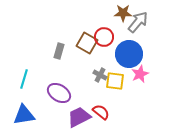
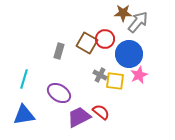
red circle: moved 1 px right, 2 px down
pink star: moved 1 px left, 1 px down
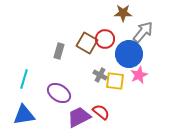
gray arrow: moved 5 px right, 10 px down
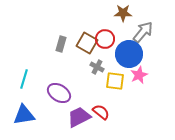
gray rectangle: moved 2 px right, 7 px up
gray cross: moved 3 px left, 8 px up
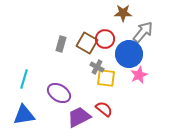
yellow square: moved 9 px left, 3 px up
red semicircle: moved 3 px right, 3 px up
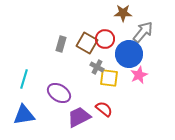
yellow square: moved 3 px right
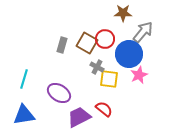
gray rectangle: moved 1 px right, 1 px down
yellow square: moved 1 px down
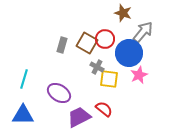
brown star: rotated 18 degrees clockwise
blue circle: moved 1 px up
blue triangle: moved 1 px left; rotated 10 degrees clockwise
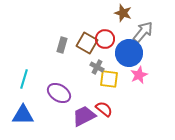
purple trapezoid: moved 5 px right, 1 px up
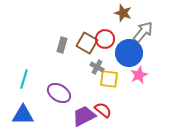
red semicircle: moved 1 px left, 1 px down
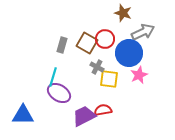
gray arrow: rotated 25 degrees clockwise
cyan line: moved 29 px right, 2 px up
red semicircle: rotated 48 degrees counterclockwise
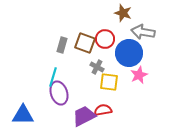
gray arrow: rotated 145 degrees counterclockwise
brown square: moved 2 px left; rotated 10 degrees counterclockwise
yellow square: moved 3 px down
purple ellipse: rotated 40 degrees clockwise
